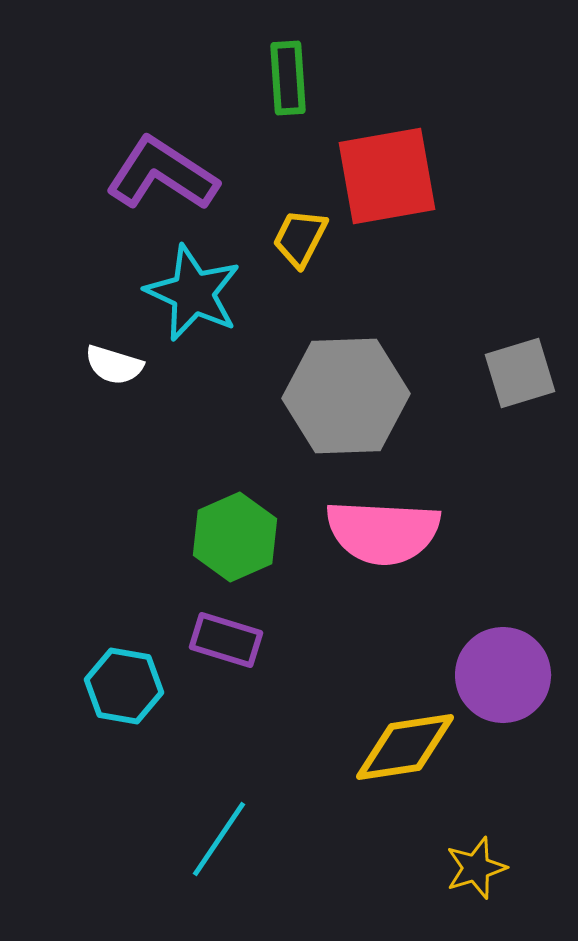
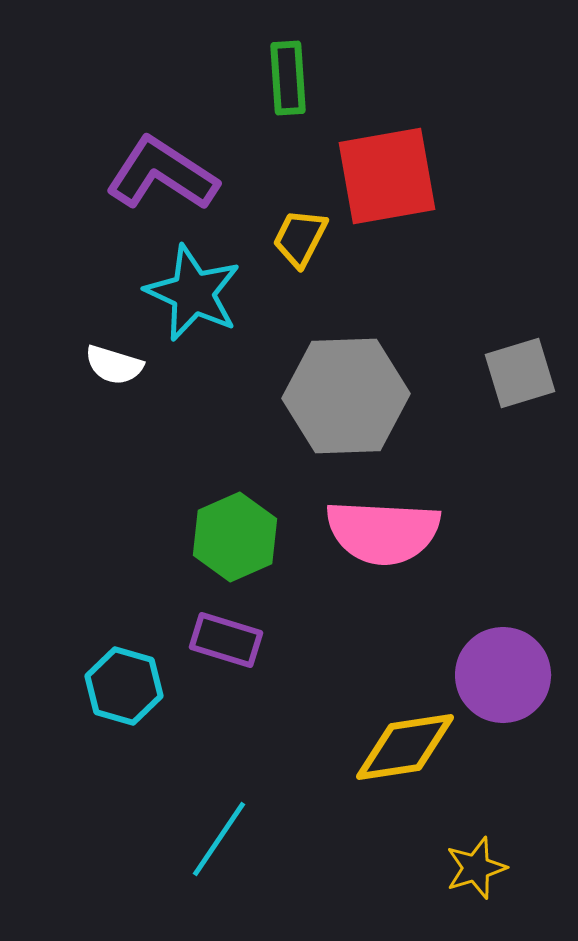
cyan hexagon: rotated 6 degrees clockwise
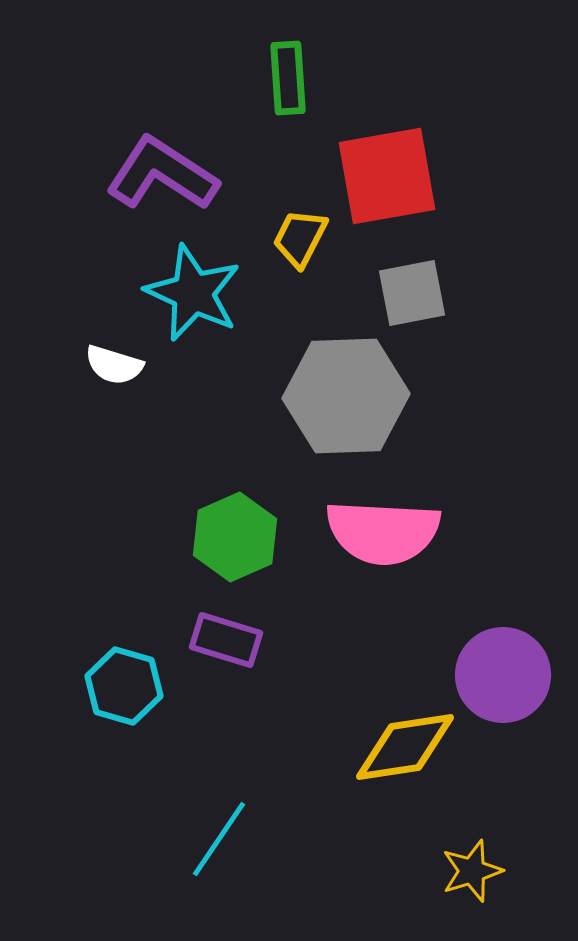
gray square: moved 108 px left, 80 px up; rotated 6 degrees clockwise
yellow star: moved 4 px left, 3 px down
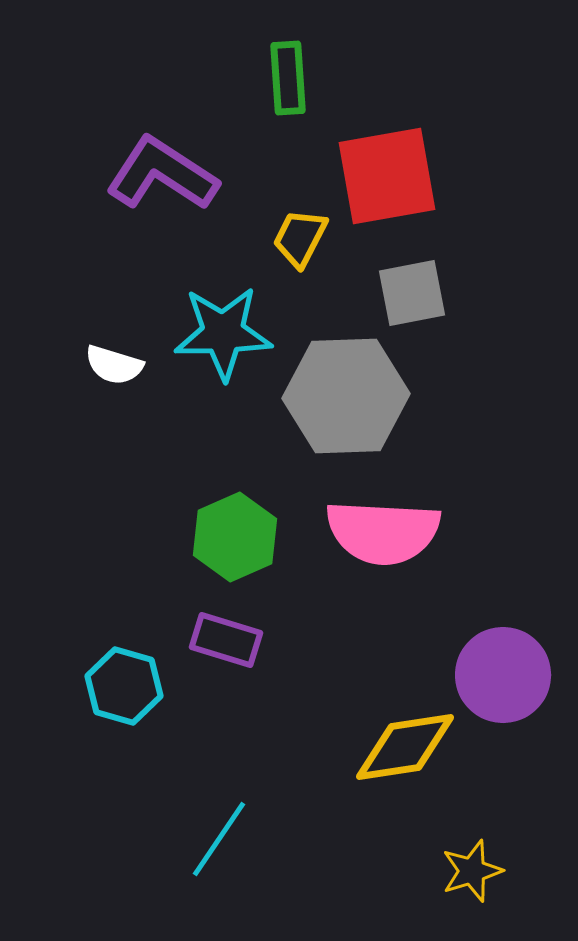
cyan star: moved 30 px right, 40 px down; rotated 26 degrees counterclockwise
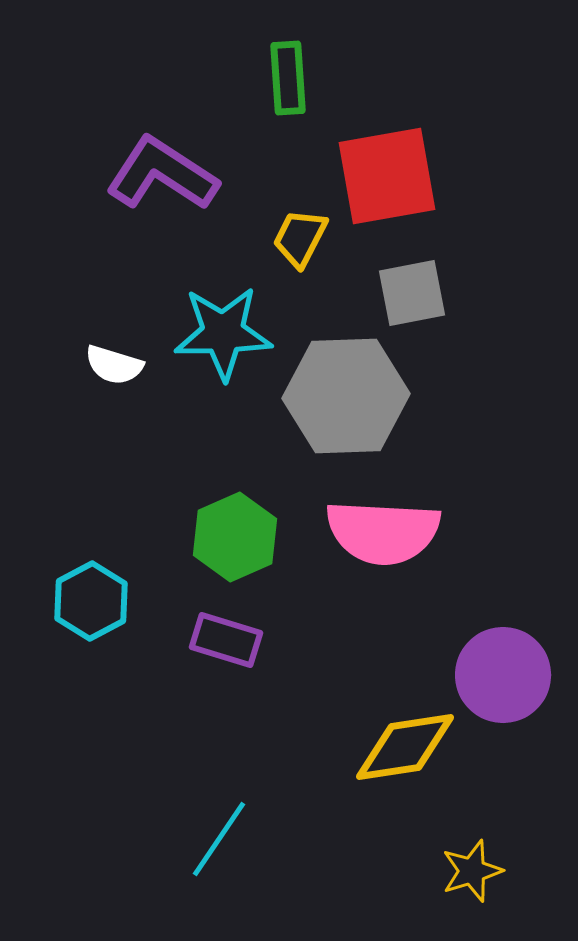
cyan hexagon: moved 33 px left, 85 px up; rotated 16 degrees clockwise
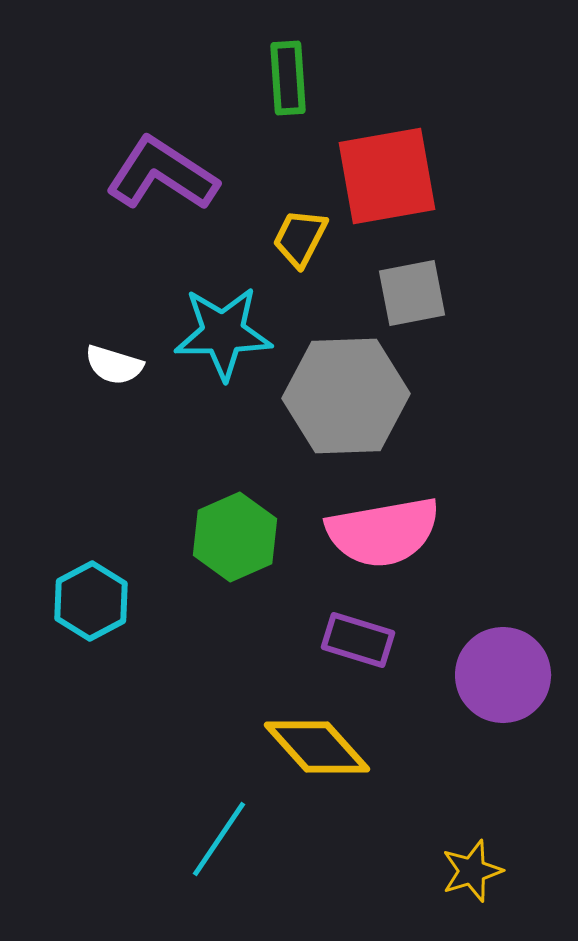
pink semicircle: rotated 13 degrees counterclockwise
purple rectangle: moved 132 px right
yellow diamond: moved 88 px left; rotated 57 degrees clockwise
